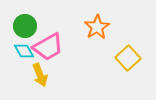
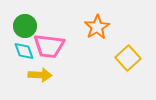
pink trapezoid: moved 1 px right, 1 px up; rotated 36 degrees clockwise
cyan diamond: rotated 10 degrees clockwise
yellow arrow: rotated 65 degrees counterclockwise
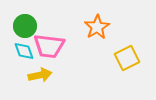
yellow square: moved 1 px left; rotated 15 degrees clockwise
yellow arrow: rotated 15 degrees counterclockwise
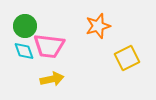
orange star: moved 1 px right, 1 px up; rotated 15 degrees clockwise
yellow arrow: moved 12 px right, 4 px down
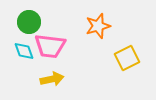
green circle: moved 4 px right, 4 px up
pink trapezoid: moved 1 px right
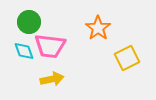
orange star: moved 2 px down; rotated 20 degrees counterclockwise
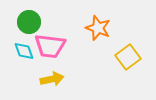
orange star: rotated 15 degrees counterclockwise
yellow square: moved 1 px right, 1 px up; rotated 10 degrees counterclockwise
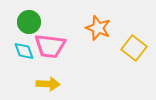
yellow square: moved 6 px right, 9 px up; rotated 15 degrees counterclockwise
yellow arrow: moved 4 px left, 5 px down; rotated 15 degrees clockwise
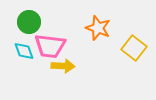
yellow arrow: moved 15 px right, 18 px up
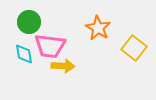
orange star: rotated 10 degrees clockwise
cyan diamond: moved 3 px down; rotated 10 degrees clockwise
